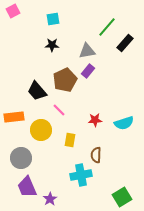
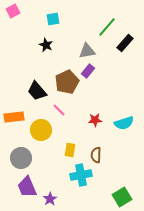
black star: moved 6 px left; rotated 24 degrees clockwise
brown pentagon: moved 2 px right, 2 px down
yellow rectangle: moved 10 px down
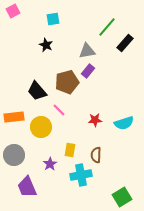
brown pentagon: rotated 10 degrees clockwise
yellow circle: moved 3 px up
gray circle: moved 7 px left, 3 px up
purple star: moved 35 px up
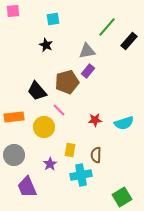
pink square: rotated 24 degrees clockwise
black rectangle: moved 4 px right, 2 px up
yellow circle: moved 3 px right
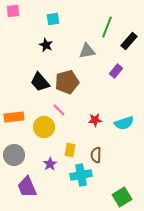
green line: rotated 20 degrees counterclockwise
purple rectangle: moved 28 px right
black trapezoid: moved 3 px right, 9 px up
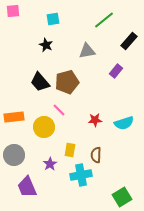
green line: moved 3 px left, 7 px up; rotated 30 degrees clockwise
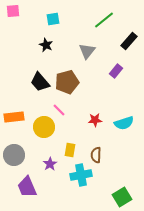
gray triangle: rotated 42 degrees counterclockwise
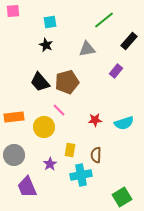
cyan square: moved 3 px left, 3 px down
gray triangle: moved 2 px up; rotated 42 degrees clockwise
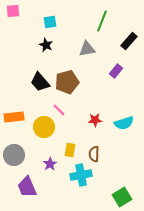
green line: moved 2 px left, 1 px down; rotated 30 degrees counterclockwise
brown semicircle: moved 2 px left, 1 px up
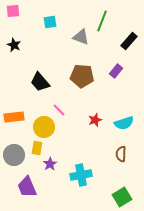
black star: moved 32 px left
gray triangle: moved 6 px left, 12 px up; rotated 30 degrees clockwise
brown pentagon: moved 15 px right, 6 px up; rotated 20 degrees clockwise
red star: rotated 16 degrees counterclockwise
yellow rectangle: moved 33 px left, 2 px up
brown semicircle: moved 27 px right
